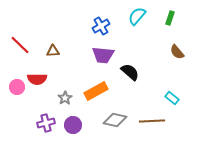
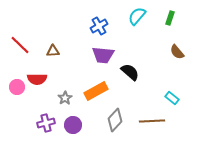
blue cross: moved 2 px left
gray diamond: rotated 60 degrees counterclockwise
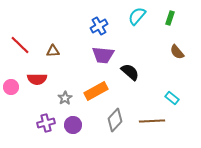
pink circle: moved 6 px left
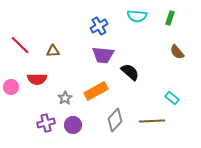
cyan semicircle: rotated 126 degrees counterclockwise
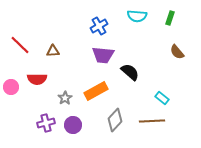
cyan rectangle: moved 10 px left
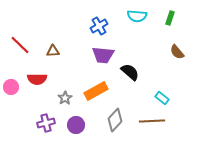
purple circle: moved 3 px right
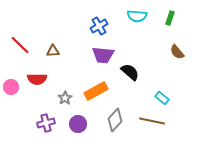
brown line: rotated 15 degrees clockwise
purple circle: moved 2 px right, 1 px up
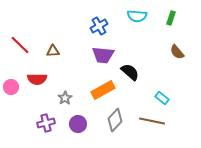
green rectangle: moved 1 px right
orange rectangle: moved 7 px right, 1 px up
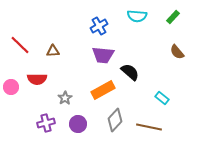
green rectangle: moved 2 px right, 1 px up; rotated 24 degrees clockwise
brown line: moved 3 px left, 6 px down
